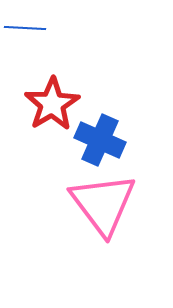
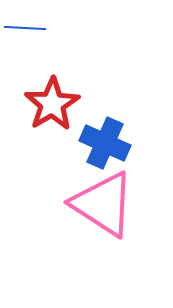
blue cross: moved 5 px right, 3 px down
pink triangle: rotated 20 degrees counterclockwise
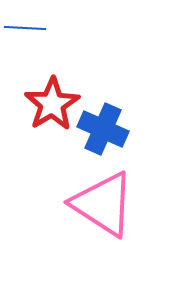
blue cross: moved 2 px left, 14 px up
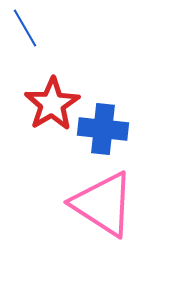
blue line: rotated 57 degrees clockwise
blue cross: rotated 18 degrees counterclockwise
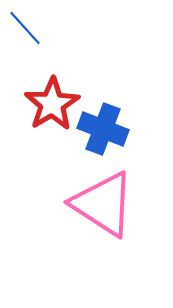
blue line: rotated 12 degrees counterclockwise
blue cross: rotated 15 degrees clockwise
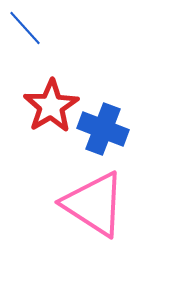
red star: moved 1 px left, 2 px down
pink triangle: moved 9 px left
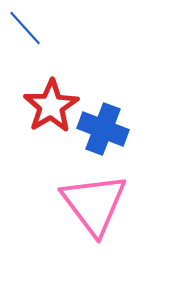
pink triangle: rotated 20 degrees clockwise
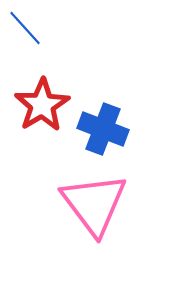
red star: moved 9 px left, 1 px up
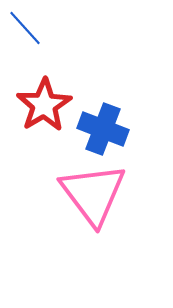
red star: moved 2 px right
pink triangle: moved 1 px left, 10 px up
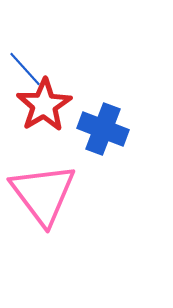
blue line: moved 41 px down
pink triangle: moved 50 px left
